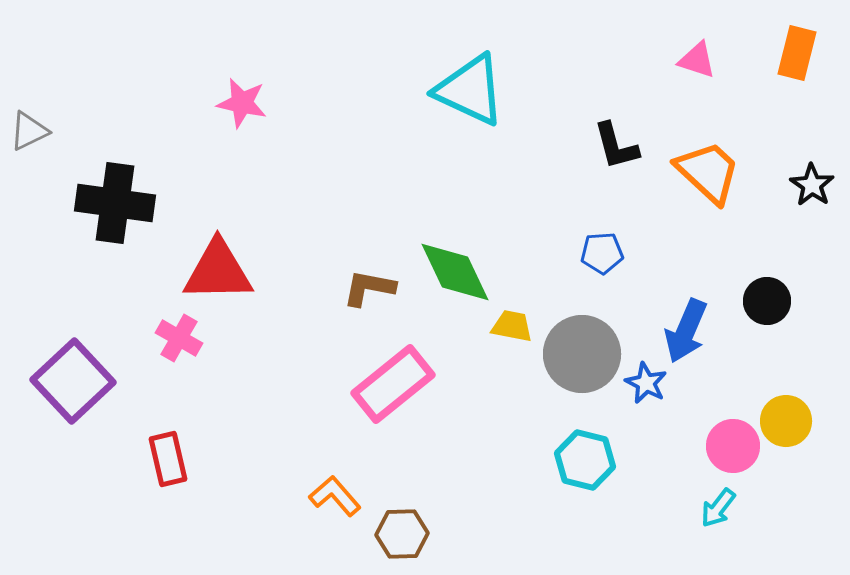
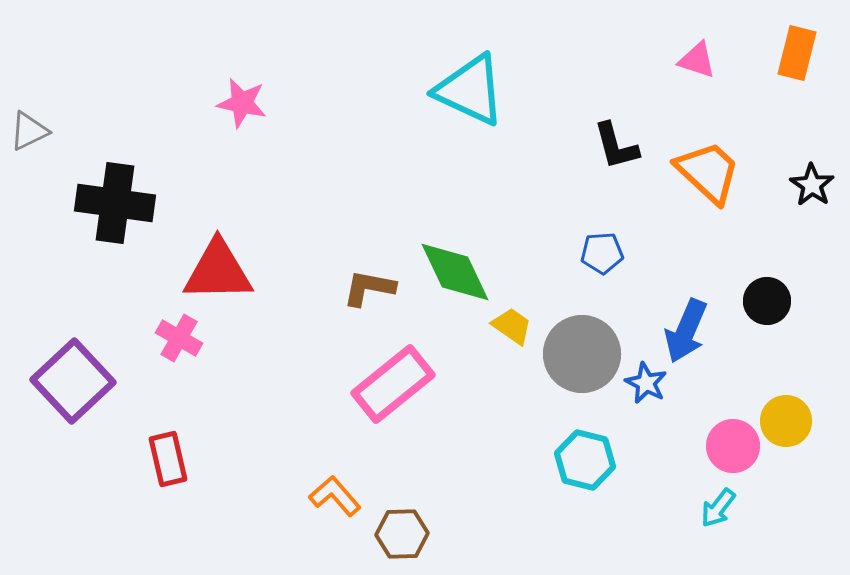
yellow trapezoid: rotated 24 degrees clockwise
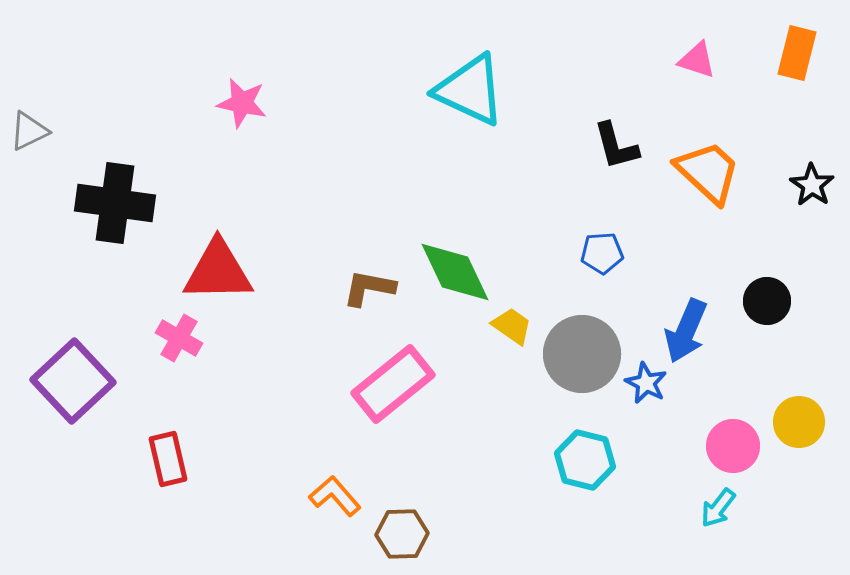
yellow circle: moved 13 px right, 1 px down
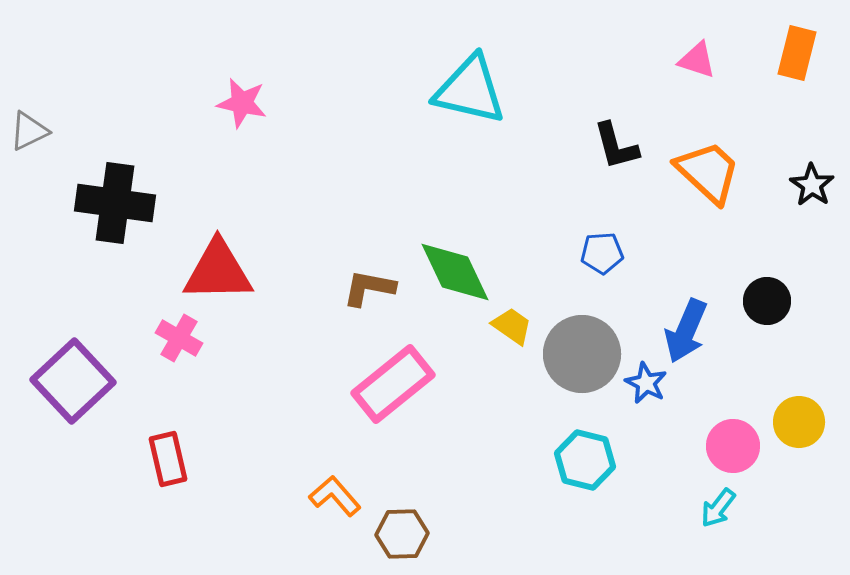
cyan triangle: rotated 12 degrees counterclockwise
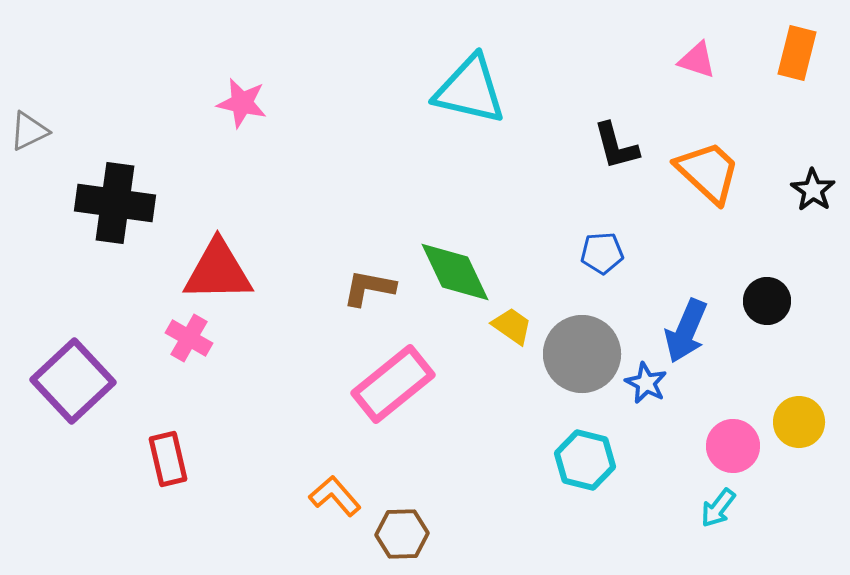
black star: moved 1 px right, 5 px down
pink cross: moved 10 px right
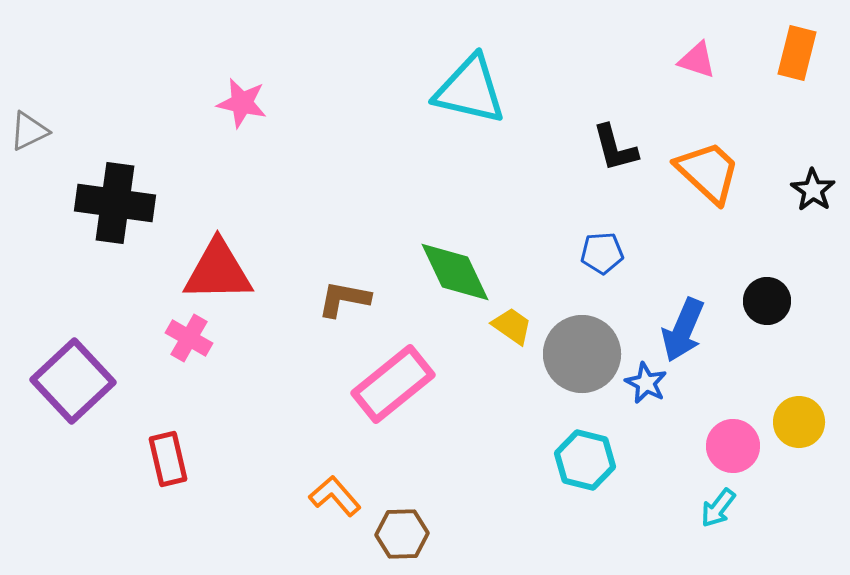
black L-shape: moved 1 px left, 2 px down
brown L-shape: moved 25 px left, 11 px down
blue arrow: moved 3 px left, 1 px up
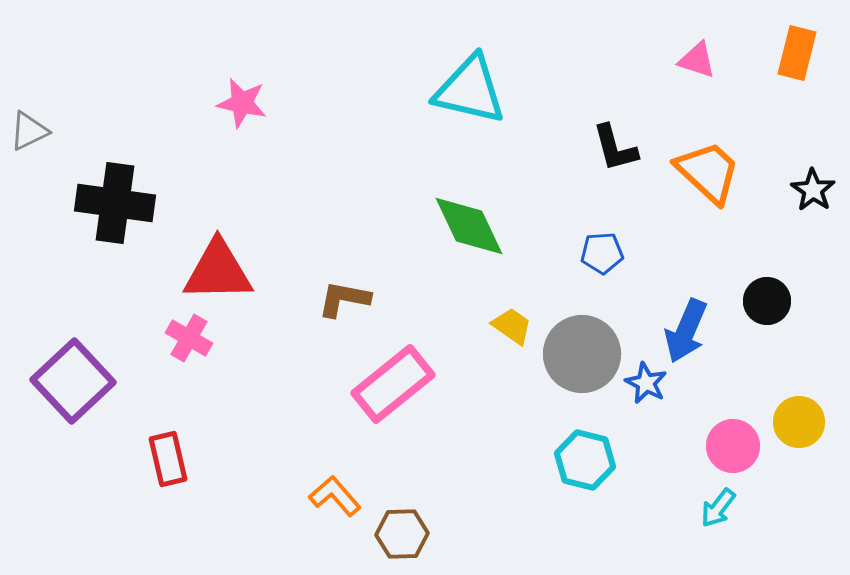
green diamond: moved 14 px right, 46 px up
blue arrow: moved 3 px right, 1 px down
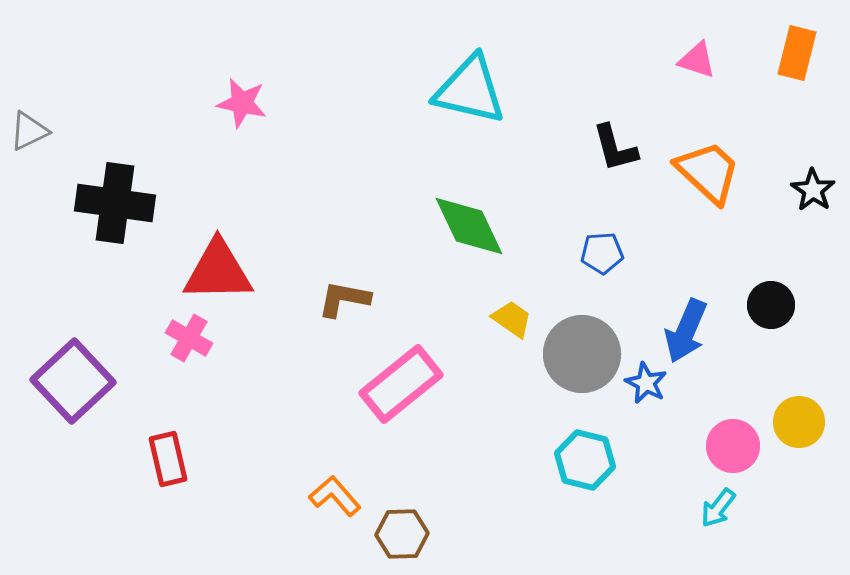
black circle: moved 4 px right, 4 px down
yellow trapezoid: moved 7 px up
pink rectangle: moved 8 px right
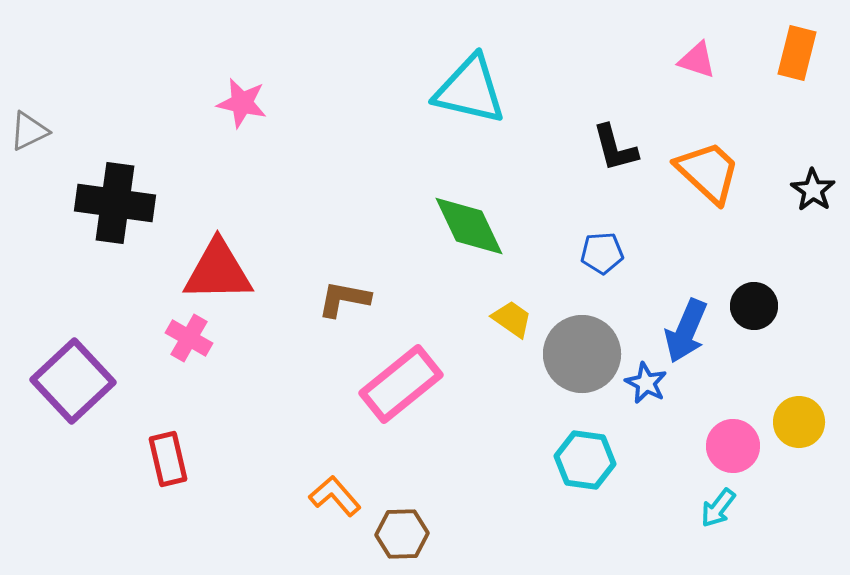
black circle: moved 17 px left, 1 px down
cyan hexagon: rotated 6 degrees counterclockwise
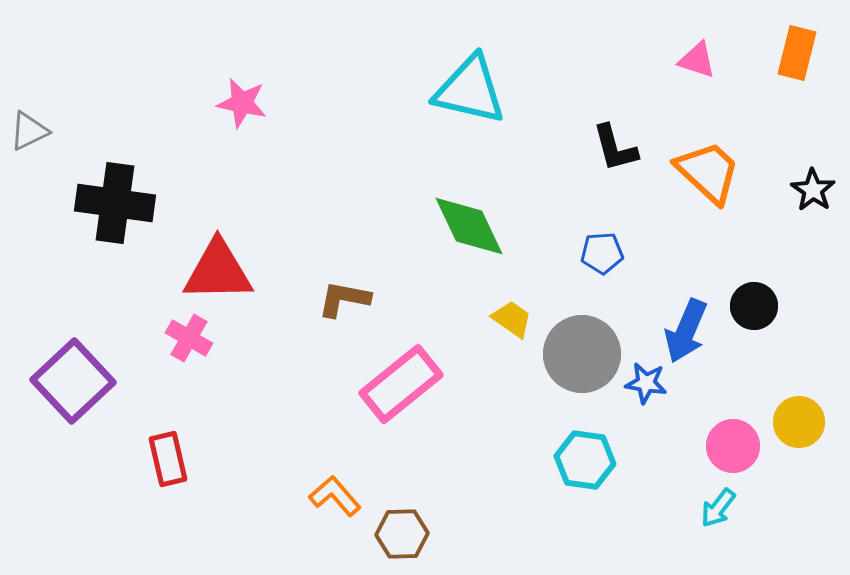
blue star: rotated 18 degrees counterclockwise
